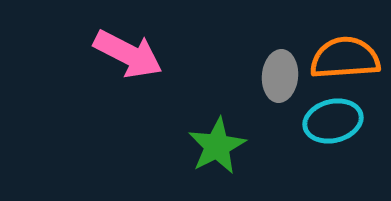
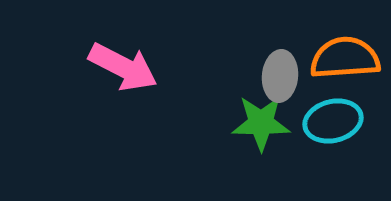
pink arrow: moved 5 px left, 13 px down
green star: moved 44 px right, 23 px up; rotated 28 degrees clockwise
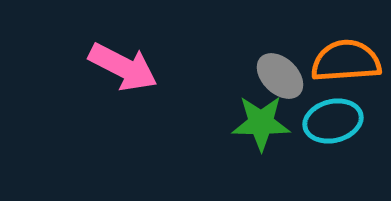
orange semicircle: moved 1 px right, 3 px down
gray ellipse: rotated 51 degrees counterclockwise
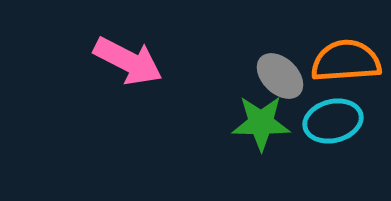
pink arrow: moved 5 px right, 6 px up
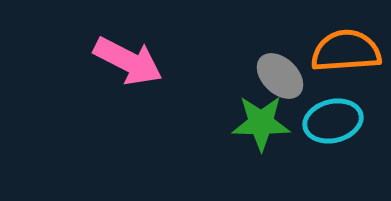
orange semicircle: moved 10 px up
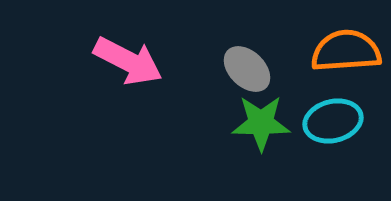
gray ellipse: moved 33 px left, 7 px up
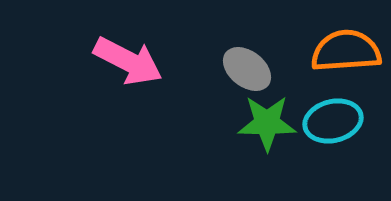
gray ellipse: rotated 6 degrees counterclockwise
green star: moved 6 px right
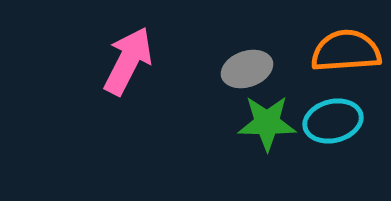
pink arrow: rotated 90 degrees counterclockwise
gray ellipse: rotated 57 degrees counterclockwise
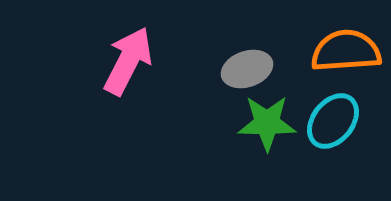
cyan ellipse: rotated 38 degrees counterclockwise
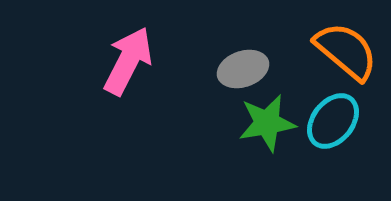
orange semicircle: rotated 44 degrees clockwise
gray ellipse: moved 4 px left
green star: rotated 10 degrees counterclockwise
